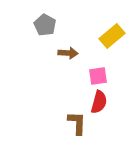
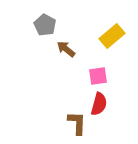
brown arrow: moved 2 px left, 4 px up; rotated 144 degrees counterclockwise
red semicircle: moved 2 px down
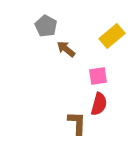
gray pentagon: moved 1 px right, 1 px down
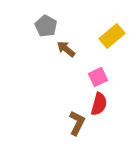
pink square: moved 1 px down; rotated 18 degrees counterclockwise
brown L-shape: rotated 25 degrees clockwise
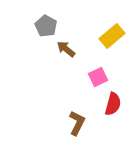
red semicircle: moved 14 px right
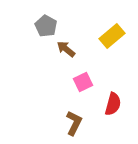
pink square: moved 15 px left, 5 px down
brown L-shape: moved 3 px left
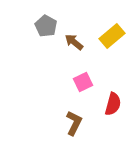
brown arrow: moved 8 px right, 7 px up
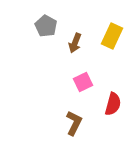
yellow rectangle: rotated 25 degrees counterclockwise
brown arrow: moved 1 px right, 1 px down; rotated 108 degrees counterclockwise
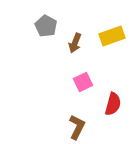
yellow rectangle: rotated 45 degrees clockwise
brown L-shape: moved 3 px right, 4 px down
